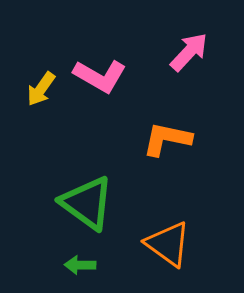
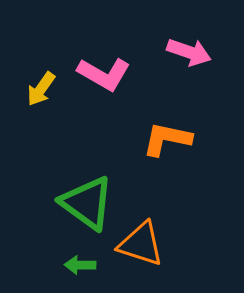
pink arrow: rotated 66 degrees clockwise
pink L-shape: moved 4 px right, 2 px up
orange triangle: moved 27 px left; rotated 18 degrees counterclockwise
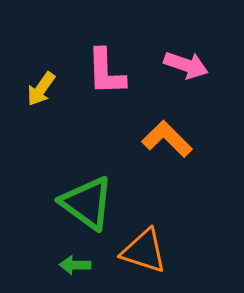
pink arrow: moved 3 px left, 13 px down
pink L-shape: moved 2 px right, 2 px up; rotated 58 degrees clockwise
orange L-shape: rotated 33 degrees clockwise
orange triangle: moved 3 px right, 7 px down
green arrow: moved 5 px left
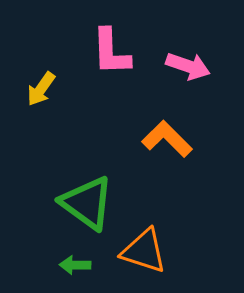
pink arrow: moved 2 px right, 1 px down
pink L-shape: moved 5 px right, 20 px up
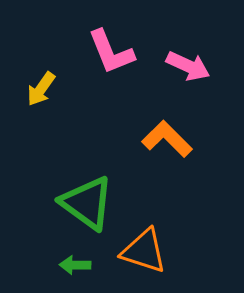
pink L-shape: rotated 20 degrees counterclockwise
pink arrow: rotated 6 degrees clockwise
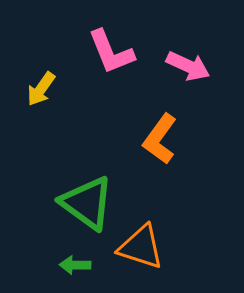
orange L-shape: moved 7 px left; rotated 99 degrees counterclockwise
orange triangle: moved 3 px left, 4 px up
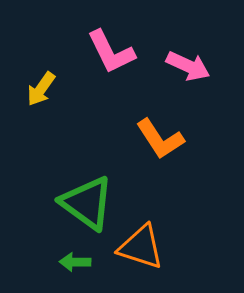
pink L-shape: rotated 4 degrees counterclockwise
orange L-shape: rotated 69 degrees counterclockwise
green arrow: moved 3 px up
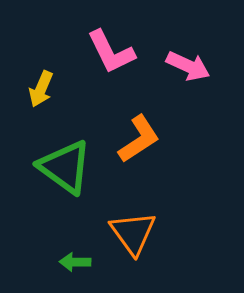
yellow arrow: rotated 12 degrees counterclockwise
orange L-shape: moved 21 px left; rotated 90 degrees counterclockwise
green triangle: moved 22 px left, 36 px up
orange triangle: moved 8 px left, 14 px up; rotated 36 degrees clockwise
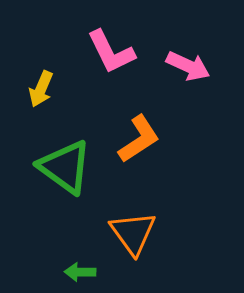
green arrow: moved 5 px right, 10 px down
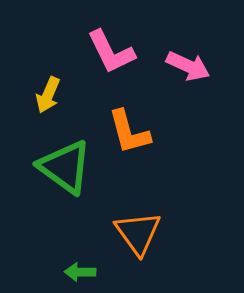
yellow arrow: moved 7 px right, 6 px down
orange L-shape: moved 10 px left, 7 px up; rotated 108 degrees clockwise
orange triangle: moved 5 px right
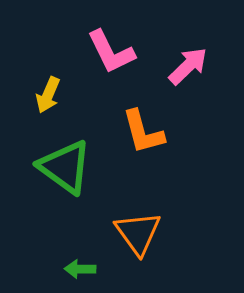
pink arrow: rotated 69 degrees counterclockwise
orange L-shape: moved 14 px right
green arrow: moved 3 px up
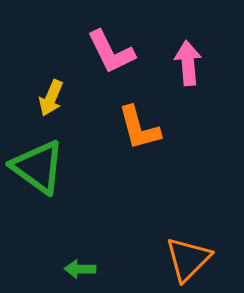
pink arrow: moved 3 px up; rotated 51 degrees counterclockwise
yellow arrow: moved 3 px right, 3 px down
orange L-shape: moved 4 px left, 4 px up
green triangle: moved 27 px left
orange triangle: moved 50 px right, 26 px down; rotated 21 degrees clockwise
